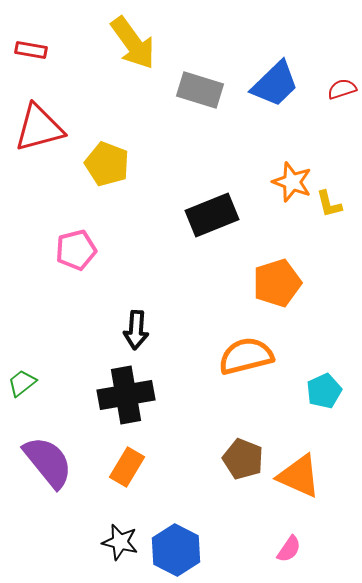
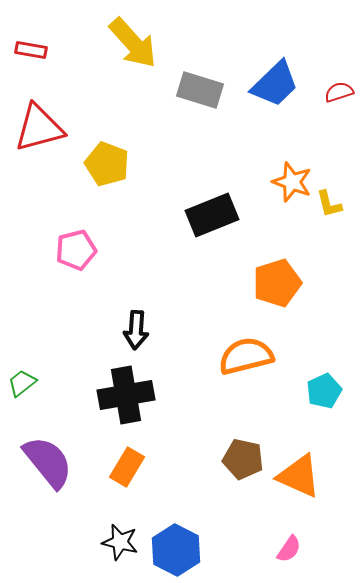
yellow arrow: rotated 6 degrees counterclockwise
red semicircle: moved 3 px left, 3 px down
brown pentagon: rotated 9 degrees counterclockwise
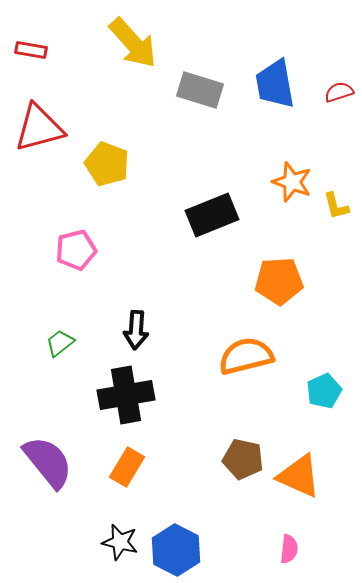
blue trapezoid: rotated 124 degrees clockwise
yellow L-shape: moved 7 px right, 2 px down
orange pentagon: moved 2 px right, 2 px up; rotated 15 degrees clockwise
green trapezoid: moved 38 px right, 40 px up
pink semicircle: rotated 28 degrees counterclockwise
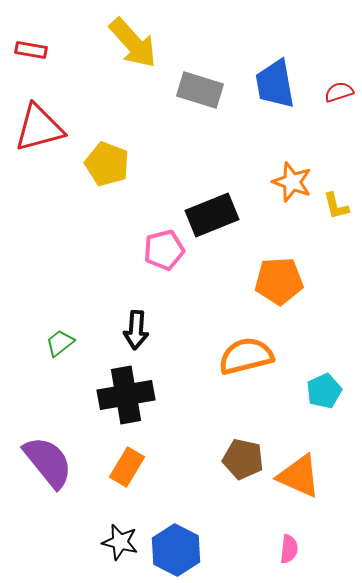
pink pentagon: moved 88 px right
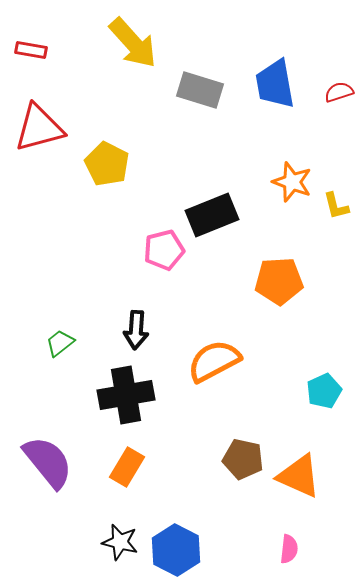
yellow pentagon: rotated 6 degrees clockwise
orange semicircle: moved 32 px left, 5 px down; rotated 14 degrees counterclockwise
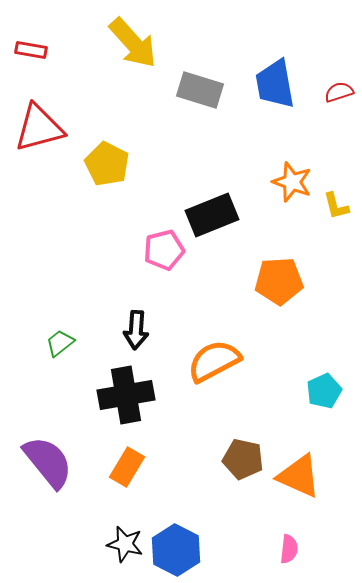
black star: moved 5 px right, 2 px down
